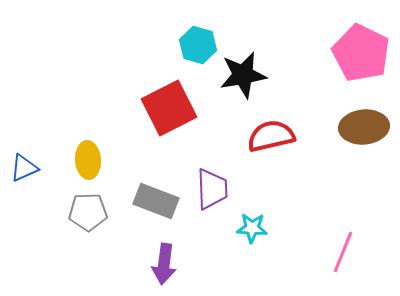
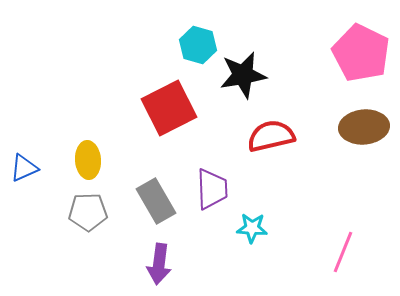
gray rectangle: rotated 39 degrees clockwise
purple arrow: moved 5 px left
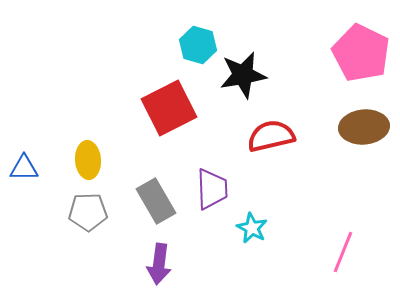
blue triangle: rotated 24 degrees clockwise
cyan star: rotated 24 degrees clockwise
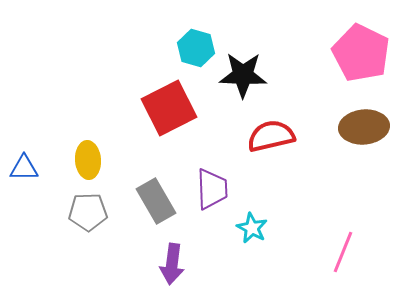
cyan hexagon: moved 2 px left, 3 px down
black star: rotated 12 degrees clockwise
purple arrow: moved 13 px right
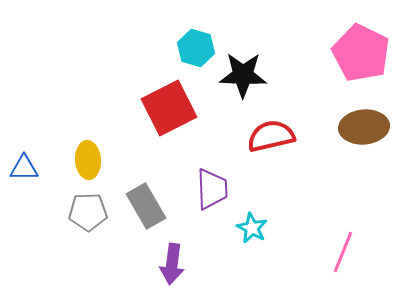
gray rectangle: moved 10 px left, 5 px down
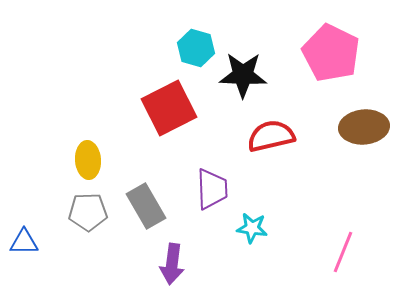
pink pentagon: moved 30 px left
blue triangle: moved 74 px down
cyan star: rotated 20 degrees counterclockwise
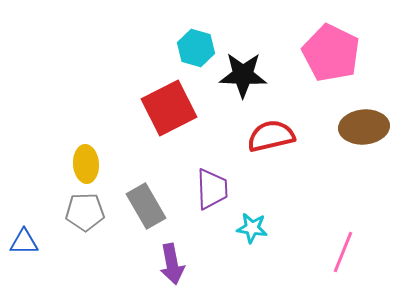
yellow ellipse: moved 2 px left, 4 px down
gray pentagon: moved 3 px left
purple arrow: rotated 18 degrees counterclockwise
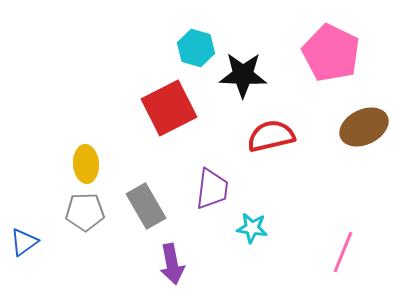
brown ellipse: rotated 21 degrees counterclockwise
purple trapezoid: rotated 9 degrees clockwise
blue triangle: rotated 36 degrees counterclockwise
